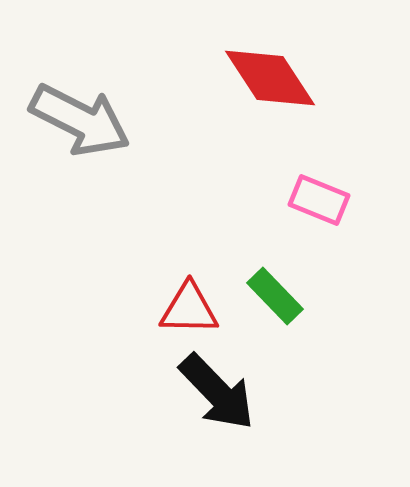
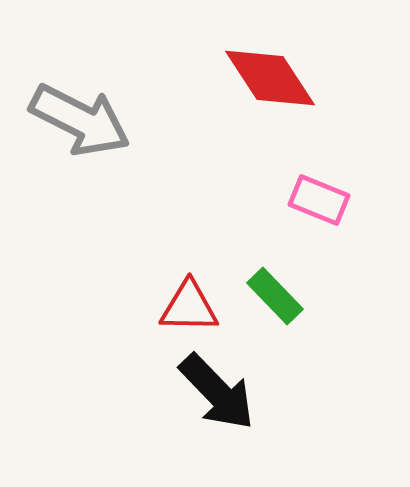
red triangle: moved 2 px up
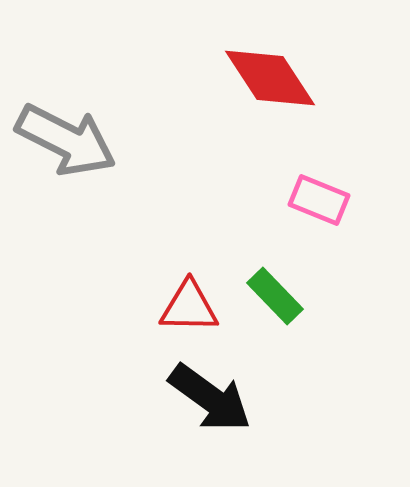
gray arrow: moved 14 px left, 20 px down
black arrow: moved 7 px left, 6 px down; rotated 10 degrees counterclockwise
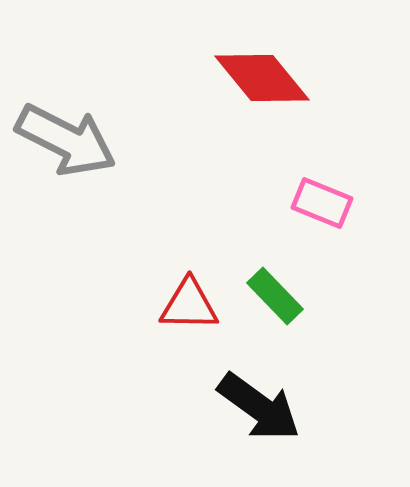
red diamond: moved 8 px left; rotated 6 degrees counterclockwise
pink rectangle: moved 3 px right, 3 px down
red triangle: moved 2 px up
black arrow: moved 49 px right, 9 px down
